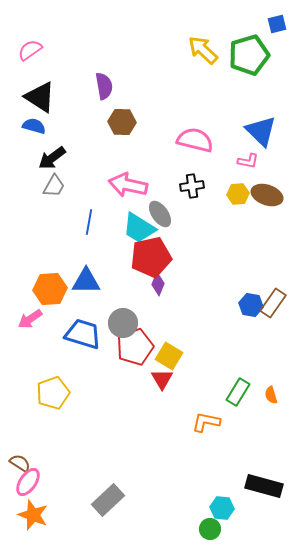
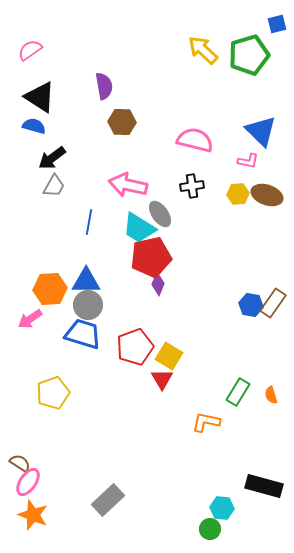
gray circle at (123, 323): moved 35 px left, 18 px up
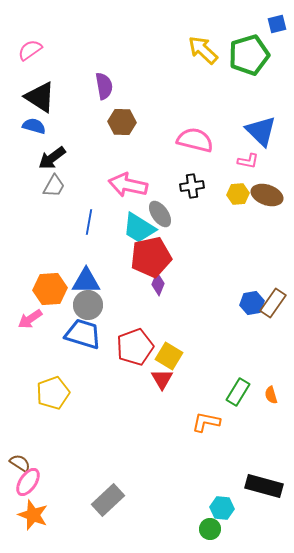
blue hexagon at (251, 305): moved 1 px right, 2 px up; rotated 20 degrees counterclockwise
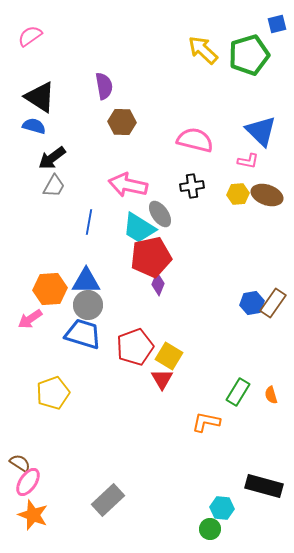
pink semicircle at (30, 50): moved 14 px up
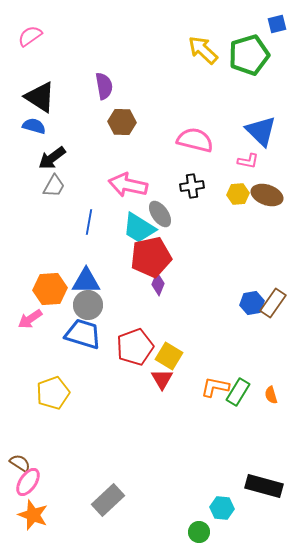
orange L-shape at (206, 422): moved 9 px right, 35 px up
green circle at (210, 529): moved 11 px left, 3 px down
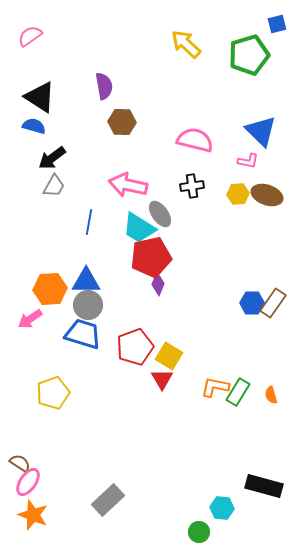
yellow arrow at (203, 50): moved 17 px left, 6 px up
blue hexagon at (252, 303): rotated 10 degrees clockwise
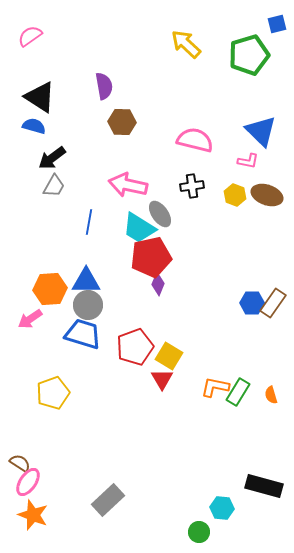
yellow hexagon at (238, 194): moved 3 px left, 1 px down; rotated 25 degrees clockwise
